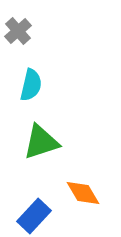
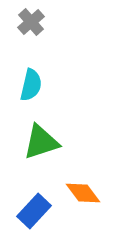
gray cross: moved 13 px right, 9 px up
orange diamond: rotated 6 degrees counterclockwise
blue rectangle: moved 5 px up
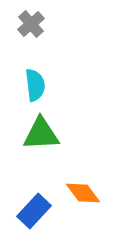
gray cross: moved 2 px down
cyan semicircle: moved 4 px right; rotated 20 degrees counterclockwise
green triangle: moved 8 px up; rotated 15 degrees clockwise
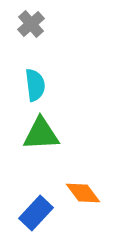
blue rectangle: moved 2 px right, 2 px down
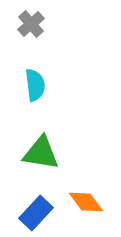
green triangle: moved 19 px down; rotated 12 degrees clockwise
orange diamond: moved 3 px right, 9 px down
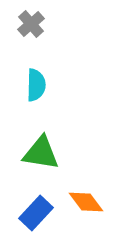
cyan semicircle: moved 1 px right; rotated 8 degrees clockwise
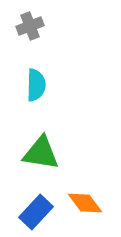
gray cross: moved 1 px left, 2 px down; rotated 20 degrees clockwise
orange diamond: moved 1 px left, 1 px down
blue rectangle: moved 1 px up
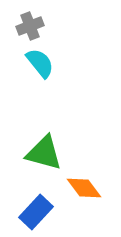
cyan semicircle: moved 4 px right, 22 px up; rotated 40 degrees counterclockwise
green triangle: moved 3 px right; rotated 6 degrees clockwise
orange diamond: moved 1 px left, 15 px up
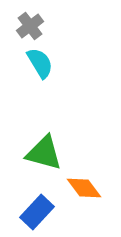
gray cross: rotated 16 degrees counterclockwise
cyan semicircle: rotated 8 degrees clockwise
blue rectangle: moved 1 px right
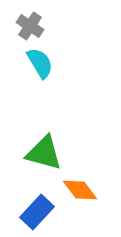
gray cross: rotated 20 degrees counterclockwise
orange diamond: moved 4 px left, 2 px down
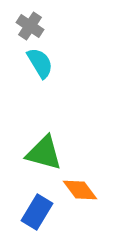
blue rectangle: rotated 12 degrees counterclockwise
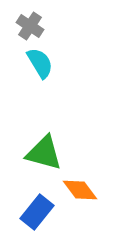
blue rectangle: rotated 8 degrees clockwise
